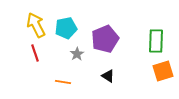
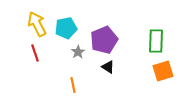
yellow arrow: moved 1 px right, 1 px up
purple pentagon: moved 1 px left, 1 px down
gray star: moved 1 px right, 2 px up
black triangle: moved 9 px up
orange line: moved 10 px right, 3 px down; rotated 70 degrees clockwise
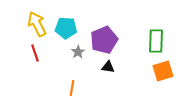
cyan pentagon: rotated 15 degrees clockwise
black triangle: rotated 24 degrees counterclockwise
orange line: moved 1 px left, 3 px down; rotated 21 degrees clockwise
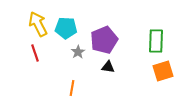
yellow arrow: moved 1 px right
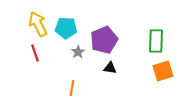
black triangle: moved 2 px right, 1 px down
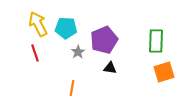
orange square: moved 1 px right, 1 px down
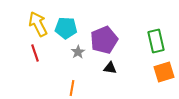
green rectangle: rotated 15 degrees counterclockwise
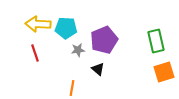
yellow arrow: rotated 60 degrees counterclockwise
gray star: moved 2 px up; rotated 24 degrees clockwise
black triangle: moved 12 px left, 1 px down; rotated 32 degrees clockwise
